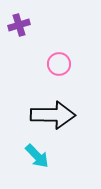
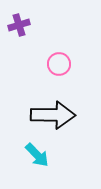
cyan arrow: moved 1 px up
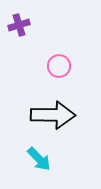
pink circle: moved 2 px down
cyan arrow: moved 2 px right, 4 px down
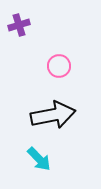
black arrow: rotated 12 degrees counterclockwise
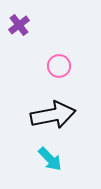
purple cross: rotated 20 degrees counterclockwise
cyan arrow: moved 11 px right
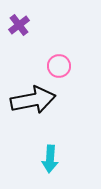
black arrow: moved 20 px left, 15 px up
cyan arrow: rotated 48 degrees clockwise
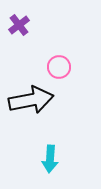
pink circle: moved 1 px down
black arrow: moved 2 px left
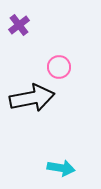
black arrow: moved 1 px right, 2 px up
cyan arrow: moved 11 px right, 9 px down; rotated 84 degrees counterclockwise
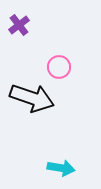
black arrow: rotated 30 degrees clockwise
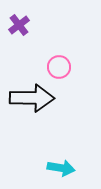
black arrow: rotated 18 degrees counterclockwise
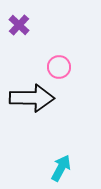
purple cross: rotated 10 degrees counterclockwise
cyan arrow: rotated 72 degrees counterclockwise
